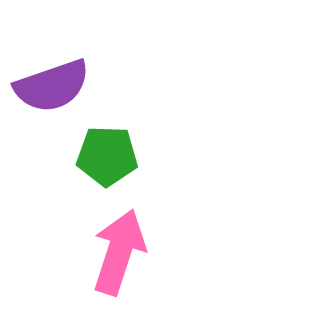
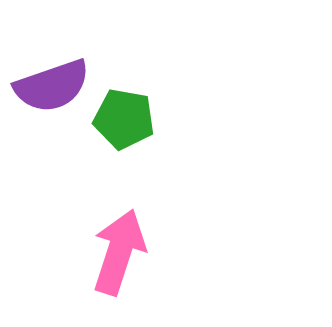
green pentagon: moved 17 px right, 37 px up; rotated 8 degrees clockwise
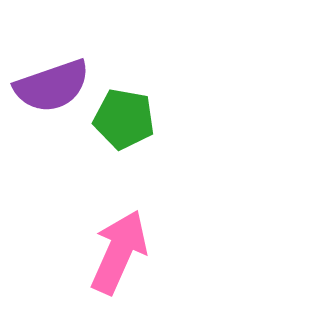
pink arrow: rotated 6 degrees clockwise
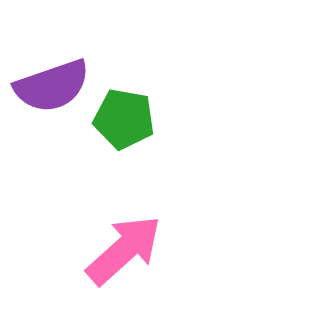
pink arrow: moved 5 px right, 2 px up; rotated 24 degrees clockwise
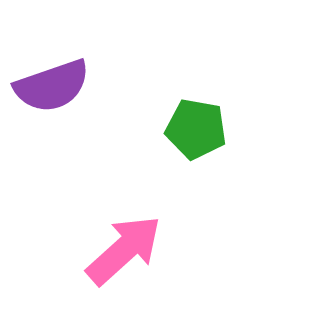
green pentagon: moved 72 px right, 10 px down
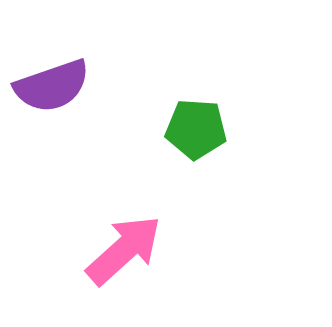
green pentagon: rotated 6 degrees counterclockwise
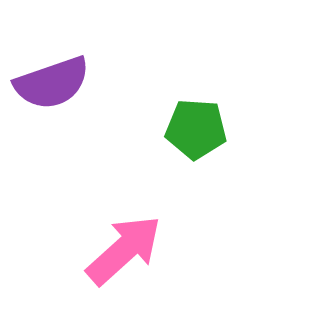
purple semicircle: moved 3 px up
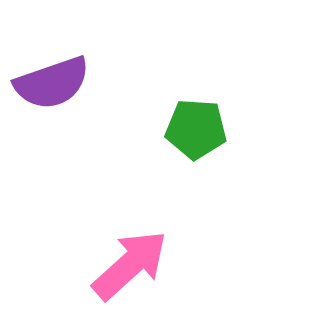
pink arrow: moved 6 px right, 15 px down
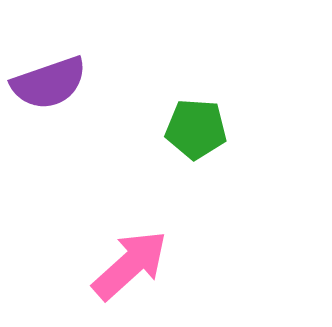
purple semicircle: moved 3 px left
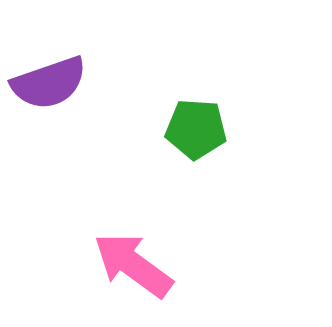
pink arrow: moved 3 px right; rotated 102 degrees counterclockwise
